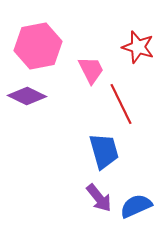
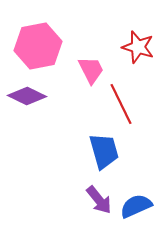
purple arrow: moved 2 px down
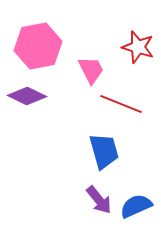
red line: rotated 42 degrees counterclockwise
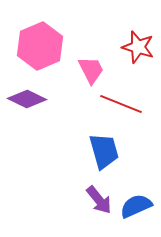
pink hexagon: moved 2 px right; rotated 12 degrees counterclockwise
purple diamond: moved 3 px down
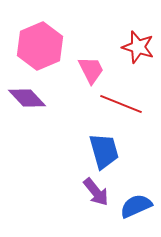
purple diamond: moved 1 px up; rotated 21 degrees clockwise
purple arrow: moved 3 px left, 8 px up
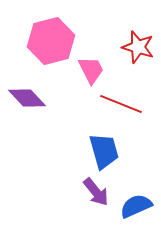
pink hexagon: moved 11 px right, 5 px up; rotated 9 degrees clockwise
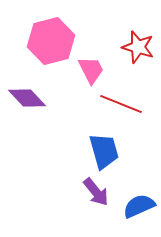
blue semicircle: moved 3 px right
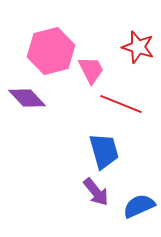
pink hexagon: moved 10 px down
